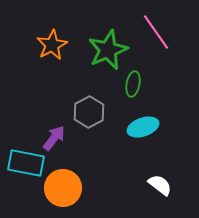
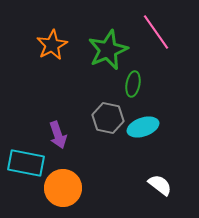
gray hexagon: moved 19 px right, 6 px down; rotated 20 degrees counterclockwise
purple arrow: moved 4 px right, 3 px up; rotated 124 degrees clockwise
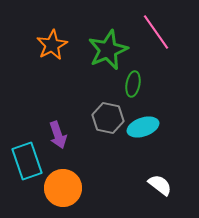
cyan rectangle: moved 1 px right, 2 px up; rotated 60 degrees clockwise
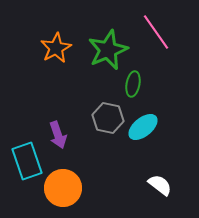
orange star: moved 4 px right, 3 px down
cyan ellipse: rotated 20 degrees counterclockwise
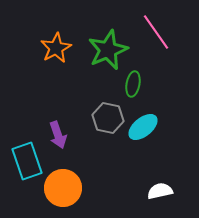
white semicircle: moved 6 px down; rotated 50 degrees counterclockwise
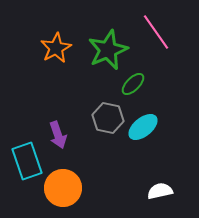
green ellipse: rotated 35 degrees clockwise
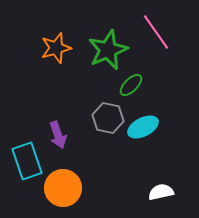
orange star: rotated 12 degrees clockwise
green ellipse: moved 2 px left, 1 px down
cyan ellipse: rotated 12 degrees clockwise
white semicircle: moved 1 px right, 1 px down
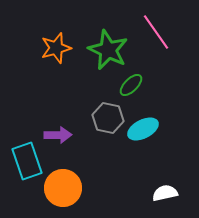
green star: rotated 24 degrees counterclockwise
cyan ellipse: moved 2 px down
purple arrow: rotated 72 degrees counterclockwise
white semicircle: moved 4 px right, 1 px down
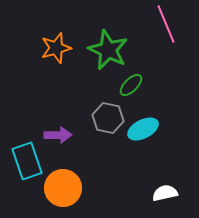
pink line: moved 10 px right, 8 px up; rotated 12 degrees clockwise
